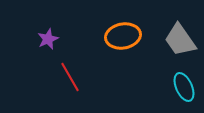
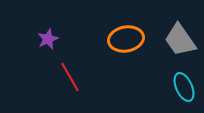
orange ellipse: moved 3 px right, 3 px down
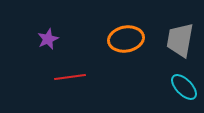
gray trapezoid: rotated 45 degrees clockwise
red line: rotated 68 degrees counterclockwise
cyan ellipse: rotated 20 degrees counterclockwise
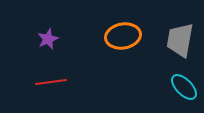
orange ellipse: moved 3 px left, 3 px up
red line: moved 19 px left, 5 px down
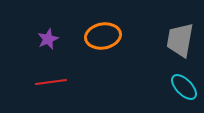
orange ellipse: moved 20 px left
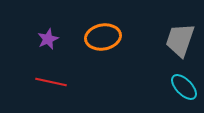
orange ellipse: moved 1 px down
gray trapezoid: rotated 9 degrees clockwise
red line: rotated 20 degrees clockwise
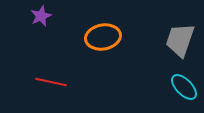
purple star: moved 7 px left, 23 px up
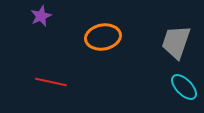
gray trapezoid: moved 4 px left, 2 px down
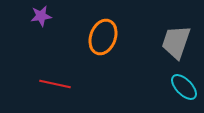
purple star: rotated 15 degrees clockwise
orange ellipse: rotated 60 degrees counterclockwise
red line: moved 4 px right, 2 px down
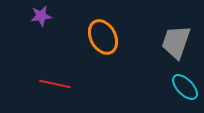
orange ellipse: rotated 48 degrees counterclockwise
cyan ellipse: moved 1 px right
